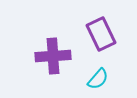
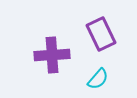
purple cross: moved 1 px left, 1 px up
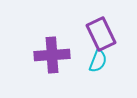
cyan semicircle: moved 18 px up; rotated 20 degrees counterclockwise
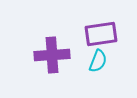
purple rectangle: rotated 72 degrees counterclockwise
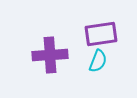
purple cross: moved 2 px left
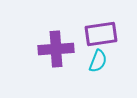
purple cross: moved 6 px right, 6 px up
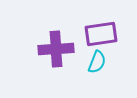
cyan semicircle: moved 1 px left, 1 px down
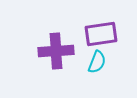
purple cross: moved 2 px down
